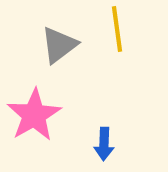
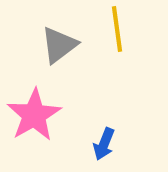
blue arrow: rotated 20 degrees clockwise
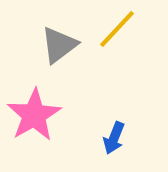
yellow line: rotated 51 degrees clockwise
blue arrow: moved 10 px right, 6 px up
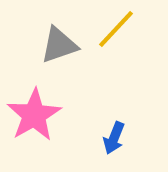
yellow line: moved 1 px left
gray triangle: rotated 18 degrees clockwise
